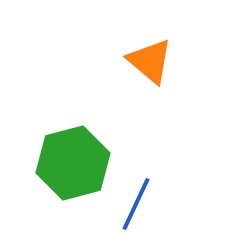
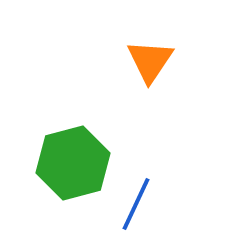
orange triangle: rotated 24 degrees clockwise
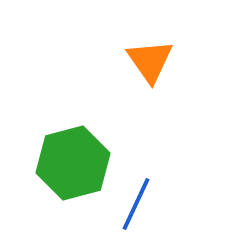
orange triangle: rotated 9 degrees counterclockwise
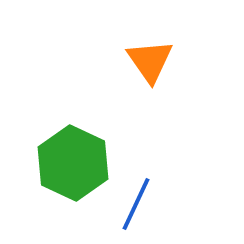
green hexagon: rotated 20 degrees counterclockwise
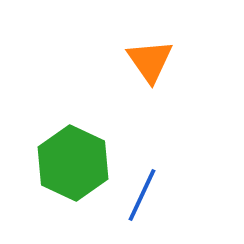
blue line: moved 6 px right, 9 px up
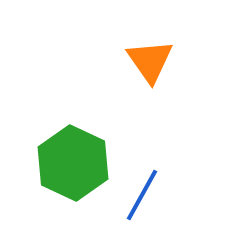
blue line: rotated 4 degrees clockwise
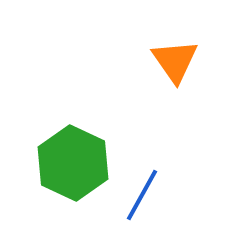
orange triangle: moved 25 px right
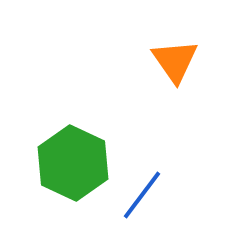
blue line: rotated 8 degrees clockwise
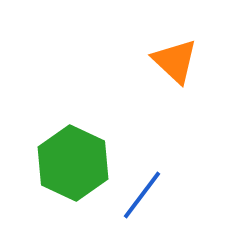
orange triangle: rotated 12 degrees counterclockwise
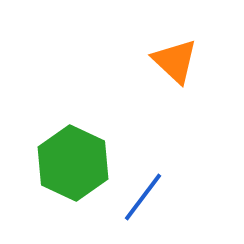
blue line: moved 1 px right, 2 px down
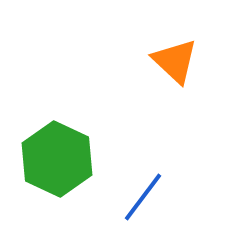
green hexagon: moved 16 px left, 4 px up
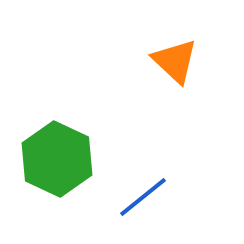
blue line: rotated 14 degrees clockwise
